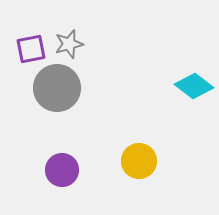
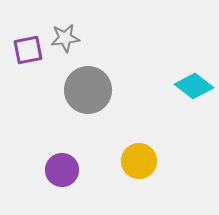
gray star: moved 4 px left, 6 px up; rotated 8 degrees clockwise
purple square: moved 3 px left, 1 px down
gray circle: moved 31 px right, 2 px down
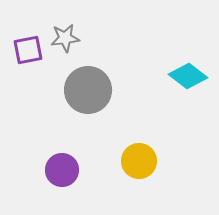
cyan diamond: moved 6 px left, 10 px up
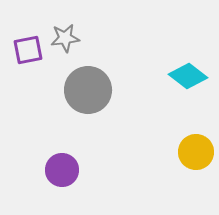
yellow circle: moved 57 px right, 9 px up
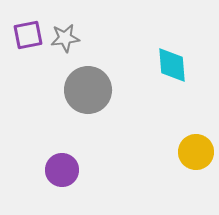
purple square: moved 15 px up
cyan diamond: moved 16 px left, 11 px up; rotated 48 degrees clockwise
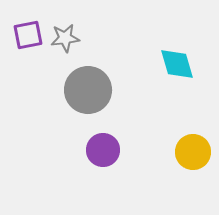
cyan diamond: moved 5 px right, 1 px up; rotated 12 degrees counterclockwise
yellow circle: moved 3 px left
purple circle: moved 41 px right, 20 px up
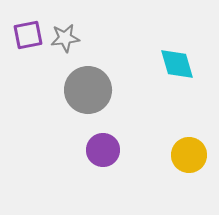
yellow circle: moved 4 px left, 3 px down
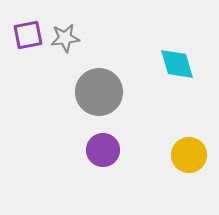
gray circle: moved 11 px right, 2 px down
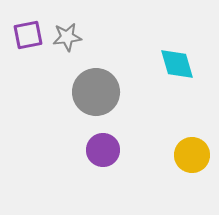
gray star: moved 2 px right, 1 px up
gray circle: moved 3 px left
yellow circle: moved 3 px right
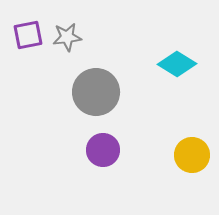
cyan diamond: rotated 42 degrees counterclockwise
